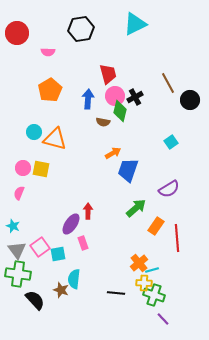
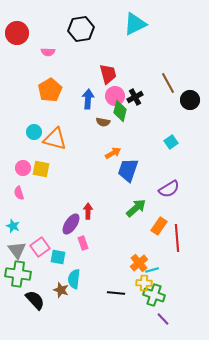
pink semicircle at (19, 193): rotated 40 degrees counterclockwise
orange rectangle at (156, 226): moved 3 px right
cyan square at (58, 254): moved 3 px down; rotated 21 degrees clockwise
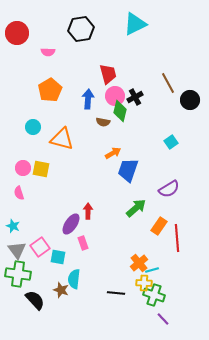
cyan circle at (34, 132): moved 1 px left, 5 px up
orange triangle at (55, 139): moved 7 px right
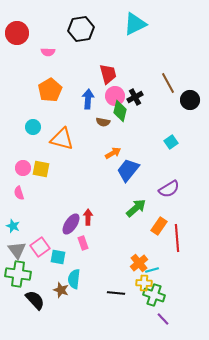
blue trapezoid at (128, 170): rotated 20 degrees clockwise
red arrow at (88, 211): moved 6 px down
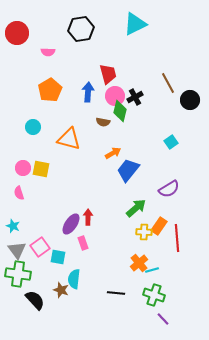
blue arrow at (88, 99): moved 7 px up
orange triangle at (62, 139): moved 7 px right
yellow cross at (144, 283): moved 51 px up
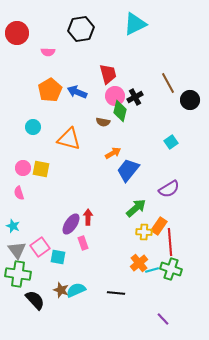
blue arrow at (88, 92): moved 11 px left; rotated 72 degrees counterclockwise
red line at (177, 238): moved 7 px left, 4 px down
cyan semicircle at (74, 279): moved 2 px right, 11 px down; rotated 60 degrees clockwise
green cross at (154, 295): moved 17 px right, 26 px up
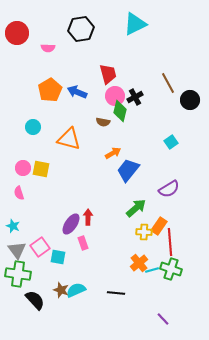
pink semicircle at (48, 52): moved 4 px up
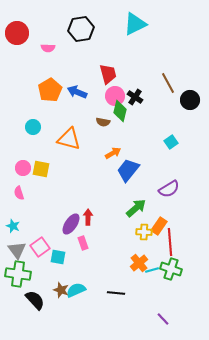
black cross at (135, 97): rotated 28 degrees counterclockwise
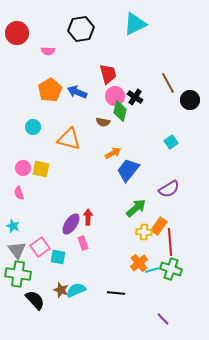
pink semicircle at (48, 48): moved 3 px down
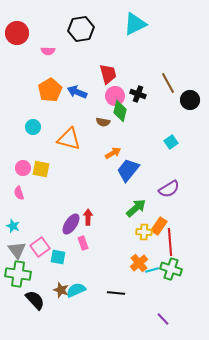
black cross at (135, 97): moved 3 px right, 3 px up; rotated 14 degrees counterclockwise
